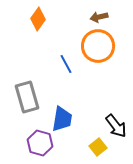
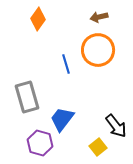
orange circle: moved 4 px down
blue line: rotated 12 degrees clockwise
blue trapezoid: rotated 152 degrees counterclockwise
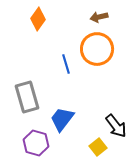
orange circle: moved 1 px left, 1 px up
purple hexagon: moved 4 px left
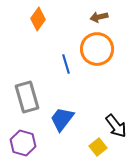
purple hexagon: moved 13 px left
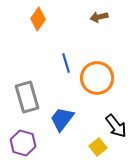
orange circle: moved 29 px down
blue line: moved 1 px up
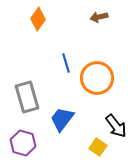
yellow square: rotated 18 degrees counterclockwise
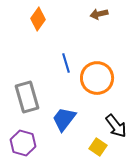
brown arrow: moved 3 px up
blue trapezoid: moved 2 px right
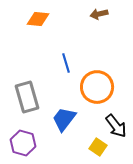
orange diamond: rotated 60 degrees clockwise
orange circle: moved 9 px down
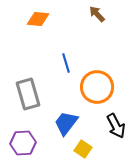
brown arrow: moved 2 px left; rotated 60 degrees clockwise
gray rectangle: moved 1 px right, 3 px up
blue trapezoid: moved 2 px right, 4 px down
black arrow: rotated 10 degrees clockwise
purple hexagon: rotated 20 degrees counterclockwise
yellow square: moved 15 px left, 2 px down
